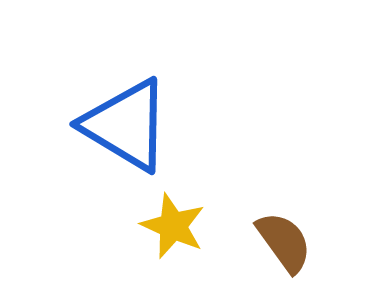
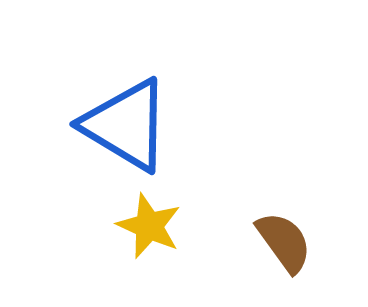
yellow star: moved 24 px left
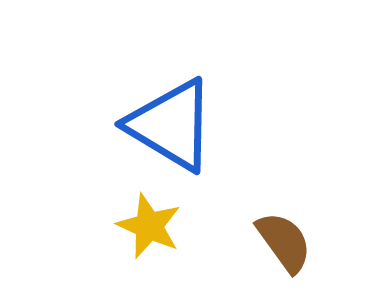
blue triangle: moved 45 px right
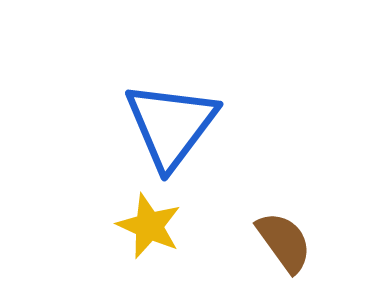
blue triangle: rotated 36 degrees clockwise
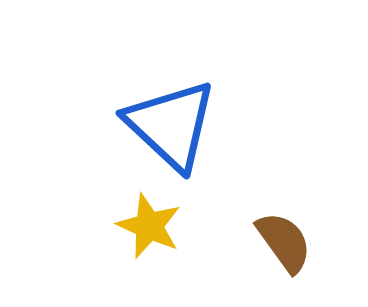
blue triangle: rotated 24 degrees counterclockwise
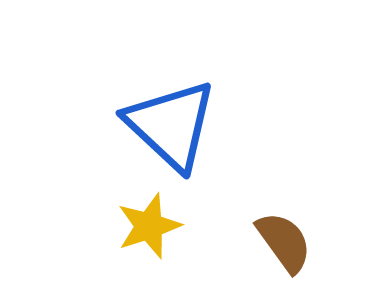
yellow star: rotated 30 degrees clockwise
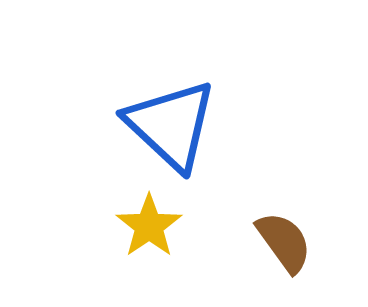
yellow star: rotated 16 degrees counterclockwise
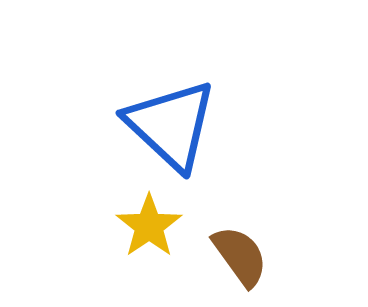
brown semicircle: moved 44 px left, 14 px down
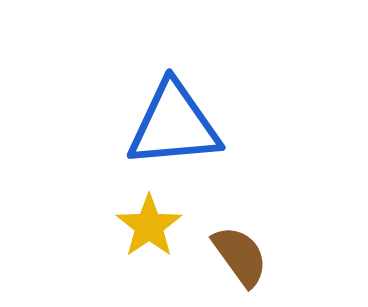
blue triangle: moved 3 px right; rotated 48 degrees counterclockwise
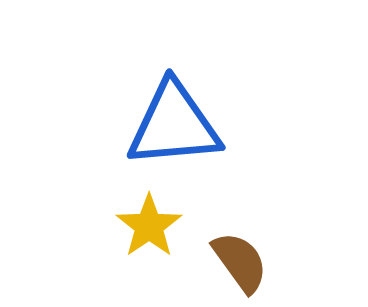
brown semicircle: moved 6 px down
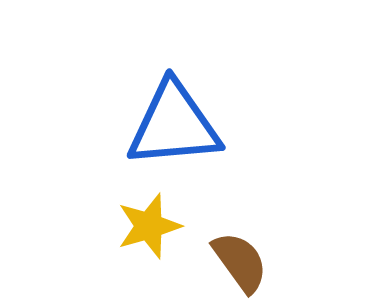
yellow star: rotated 18 degrees clockwise
